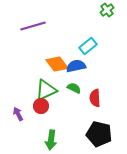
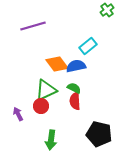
red semicircle: moved 20 px left, 3 px down
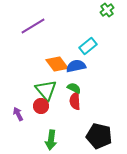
purple line: rotated 15 degrees counterclockwise
green triangle: rotated 45 degrees counterclockwise
black pentagon: moved 2 px down
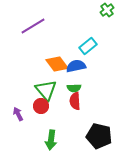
green semicircle: rotated 152 degrees clockwise
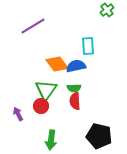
cyan rectangle: rotated 54 degrees counterclockwise
green triangle: rotated 15 degrees clockwise
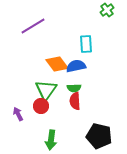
cyan rectangle: moved 2 px left, 2 px up
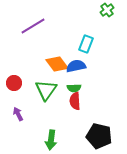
cyan rectangle: rotated 24 degrees clockwise
red circle: moved 27 px left, 23 px up
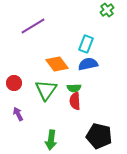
blue semicircle: moved 12 px right, 2 px up
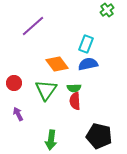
purple line: rotated 10 degrees counterclockwise
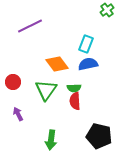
purple line: moved 3 px left; rotated 15 degrees clockwise
red circle: moved 1 px left, 1 px up
